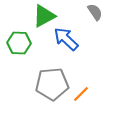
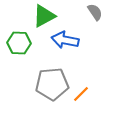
blue arrow: moved 1 px left, 1 px down; rotated 32 degrees counterclockwise
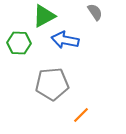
orange line: moved 21 px down
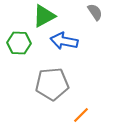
blue arrow: moved 1 px left, 1 px down
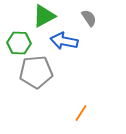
gray semicircle: moved 6 px left, 6 px down
gray pentagon: moved 16 px left, 12 px up
orange line: moved 2 px up; rotated 12 degrees counterclockwise
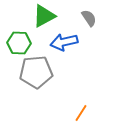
blue arrow: moved 1 px down; rotated 24 degrees counterclockwise
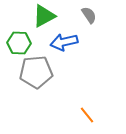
gray semicircle: moved 3 px up
orange line: moved 6 px right, 2 px down; rotated 72 degrees counterclockwise
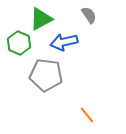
green triangle: moved 3 px left, 3 px down
green hexagon: rotated 20 degrees clockwise
gray pentagon: moved 10 px right, 3 px down; rotated 12 degrees clockwise
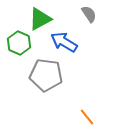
gray semicircle: moved 1 px up
green triangle: moved 1 px left
blue arrow: rotated 44 degrees clockwise
orange line: moved 2 px down
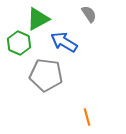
green triangle: moved 2 px left
orange line: rotated 24 degrees clockwise
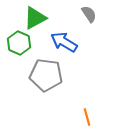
green triangle: moved 3 px left, 1 px up
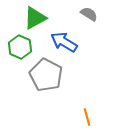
gray semicircle: rotated 24 degrees counterclockwise
green hexagon: moved 1 px right, 4 px down
gray pentagon: rotated 20 degrees clockwise
